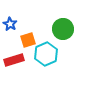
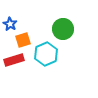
orange square: moved 5 px left
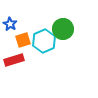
cyan hexagon: moved 2 px left, 13 px up
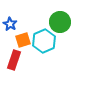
green circle: moved 3 px left, 7 px up
red rectangle: rotated 54 degrees counterclockwise
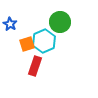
orange square: moved 4 px right, 4 px down
red rectangle: moved 21 px right, 6 px down
